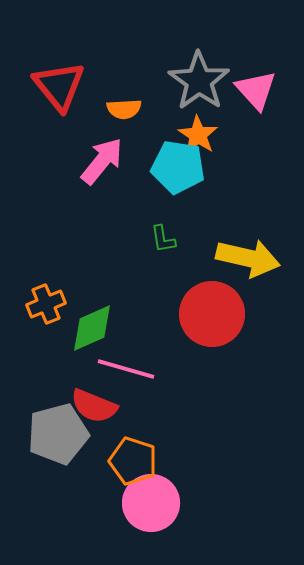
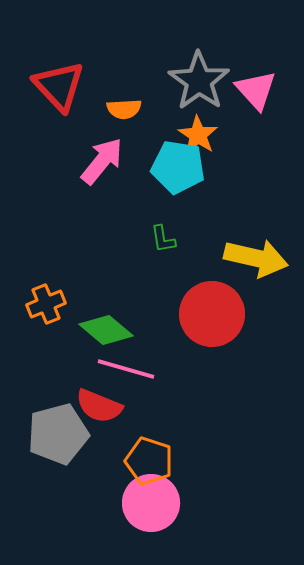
red triangle: rotated 4 degrees counterclockwise
yellow arrow: moved 8 px right
green diamond: moved 14 px right, 2 px down; rotated 64 degrees clockwise
red semicircle: moved 5 px right
orange pentagon: moved 16 px right
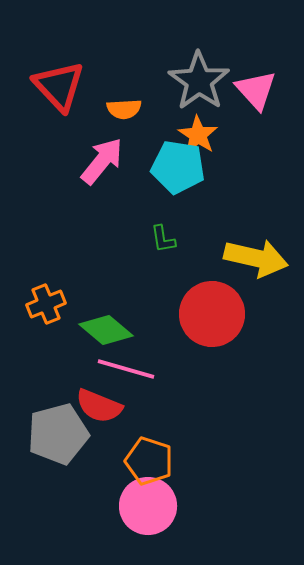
pink circle: moved 3 px left, 3 px down
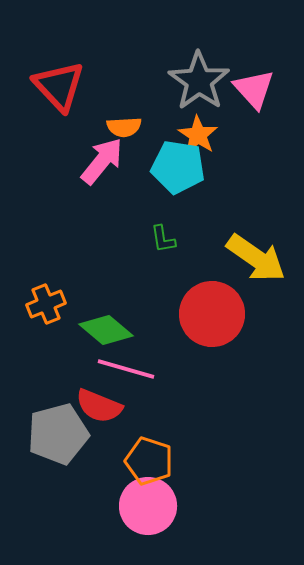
pink triangle: moved 2 px left, 1 px up
orange semicircle: moved 18 px down
yellow arrow: rotated 22 degrees clockwise
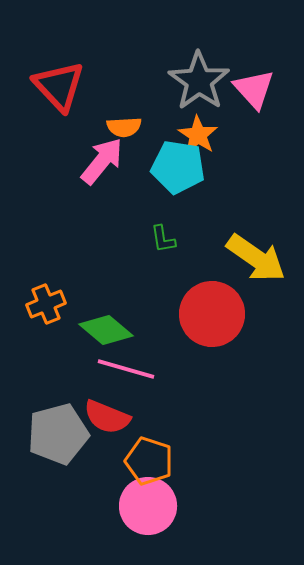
red semicircle: moved 8 px right, 11 px down
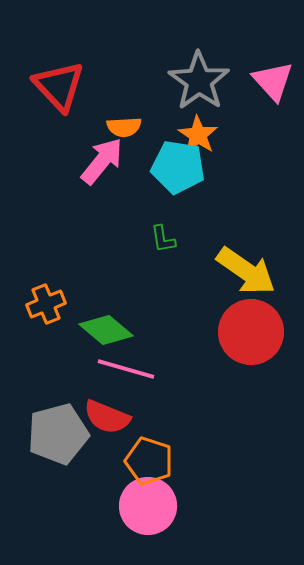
pink triangle: moved 19 px right, 8 px up
yellow arrow: moved 10 px left, 13 px down
red circle: moved 39 px right, 18 px down
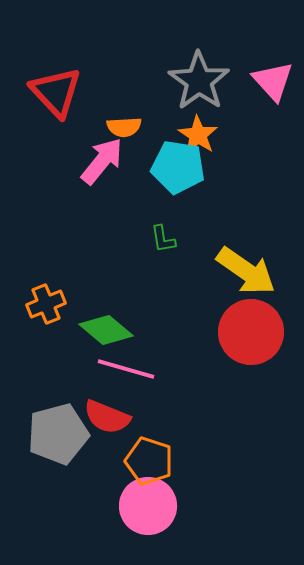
red triangle: moved 3 px left, 6 px down
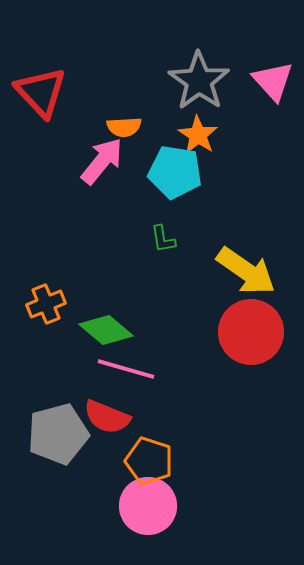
red triangle: moved 15 px left
cyan pentagon: moved 3 px left, 5 px down
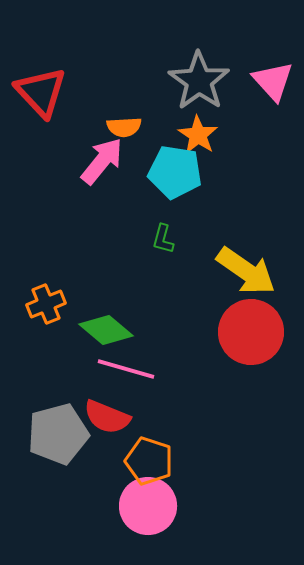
green L-shape: rotated 24 degrees clockwise
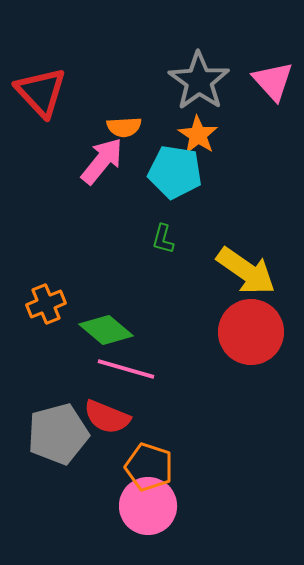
orange pentagon: moved 6 px down
